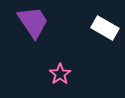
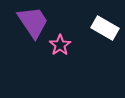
pink star: moved 29 px up
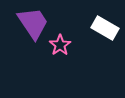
purple trapezoid: moved 1 px down
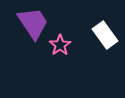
white rectangle: moved 7 px down; rotated 24 degrees clockwise
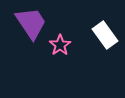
purple trapezoid: moved 2 px left
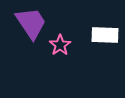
white rectangle: rotated 52 degrees counterclockwise
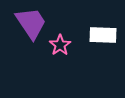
white rectangle: moved 2 px left
